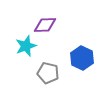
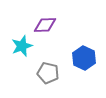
cyan star: moved 4 px left
blue hexagon: moved 2 px right
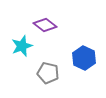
purple diamond: rotated 40 degrees clockwise
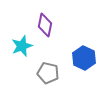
purple diamond: rotated 65 degrees clockwise
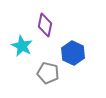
cyan star: rotated 25 degrees counterclockwise
blue hexagon: moved 11 px left, 5 px up
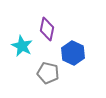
purple diamond: moved 2 px right, 4 px down
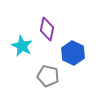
gray pentagon: moved 3 px down
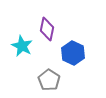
gray pentagon: moved 1 px right, 4 px down; rotated 20 degrees clockwise
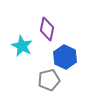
blue hexagon: moved 8 px left, 4 px down
gray pentagon: rotated 25 degrees clockwise
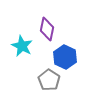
gray pentagon: rotated 25 degrees counterclockwise
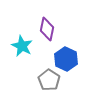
blue hexagon: moved 1 px right, 2 px down
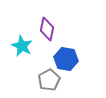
blue hexagon: rotated 15 degrees counterclockwise
gray pentagon: rotated 10 degrees clockwise
